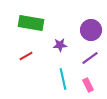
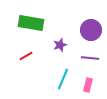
purple star: rotated 16 degrees counterclockwise
purple line: rotated 42 degrees clockwise
cyan line: rotated 35 degrees clockwise
pink rectangle: rotated 40 degrees clockwise
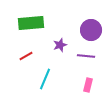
green rectangle: rotated 15 degrees counterclockwise
purple line: moved 4 px left, 2 px up
cyan line: moved 18 px left
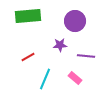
green rectangle: moved 3 px left, 7 px up
purple circle: moved 16 px left, 9 px up
purple star: rotated 16 degrees clockwise
red line: moved 2 px right, 1 px down
pink rectangle: moved 13 px left, 7 px up; rotated 64 degrees counterclockwise
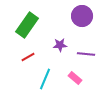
green rectangle: moved 1 px left, 9 px down; rotated 50 degrees counterclockwise
purple circle: moved 7 px right, 5 px up
purple line: moved 2 px up
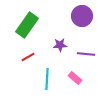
cyan line: moved 2 px right; rotated 20 degrees counterclockwise
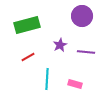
green rectangle: rotated 40 degrees clockwise
purple star: rotated 24 degrees counterclockwise
purple line: moved 2 px up
pink rectangle: moved 6 px down; rotated 24 degrees counterclockwise
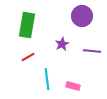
green rectangle: rotated 65 degrees counterclockwise
purple star: moved 2 px right, 1 px up
purple line: moved 6 px right, 1 px up
cyan line: rotated 10 degrees counterclockwise
pink rectangle: moved 2 px left, 2 px down
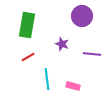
purple star: rotated 24 degrees counterclockwise
purple line: moved 3 px down
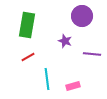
purple star: moved 3 px right, 3 px up
pink rectangle: rotated 32 degrees counterclockwise
